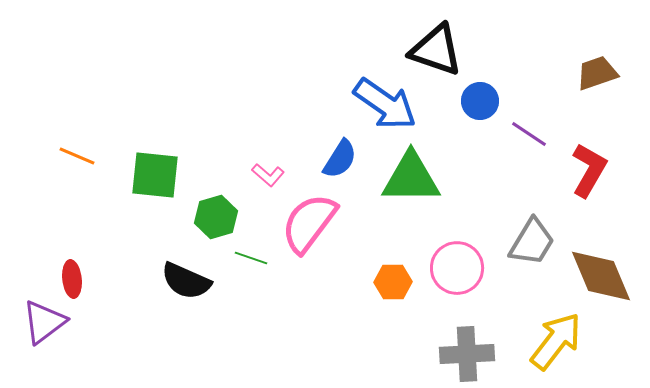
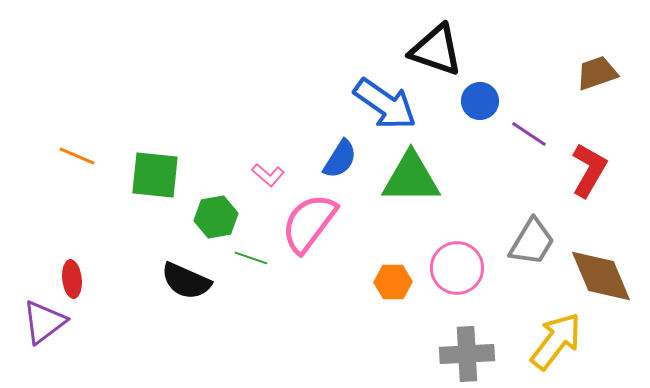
green hexagon: rotated 6 degrees clockwise
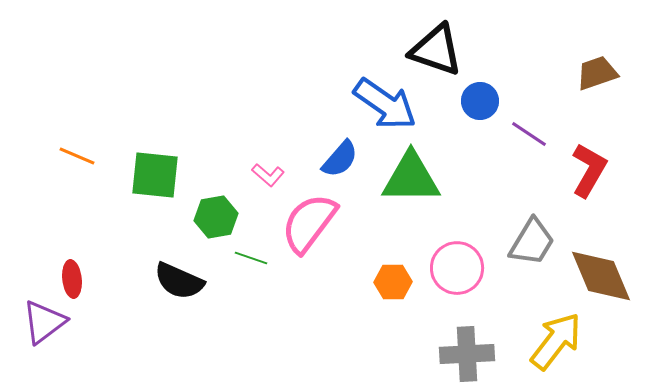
blue semicircle: rotated 9 degrees clockwise
black semicircle: moved 7 px left
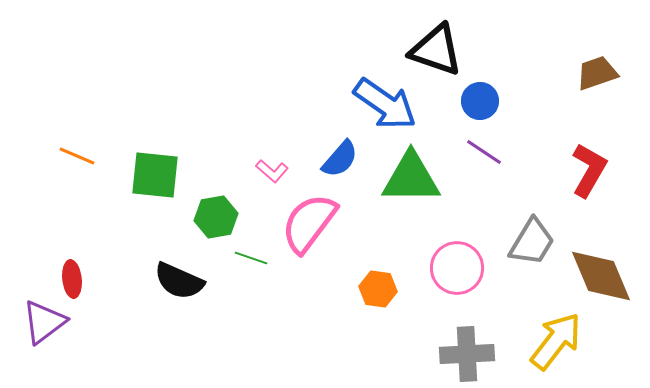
purple line: moved 45 px left, 18 px down
pink L-shape: moved 4 px right, 4 px up
orange hexagon: moved 15 px left, 7 px down; rotated 9 degrees clockwise
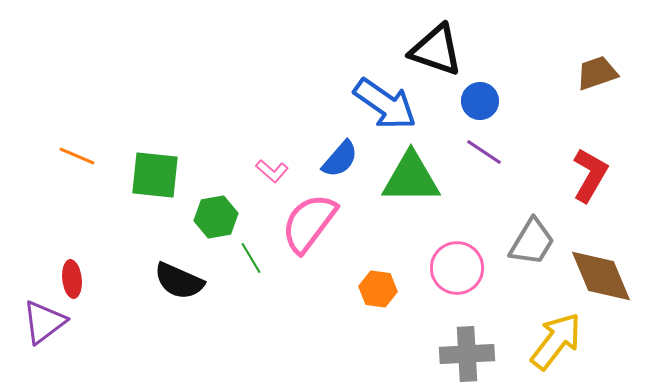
red L-shape: moved 1 px right, 5 px down
green line: rotated 40 degrees clockwise
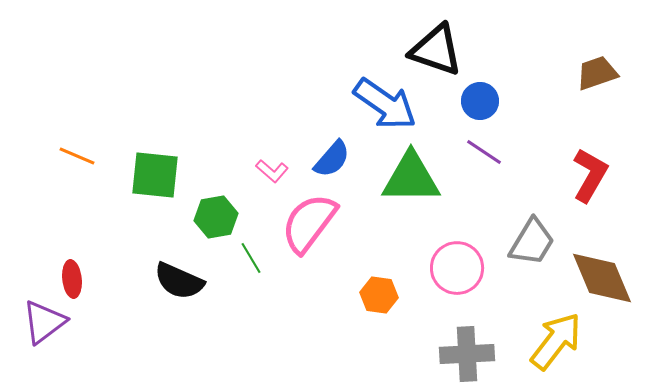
blue semicircle: moved 8 px left
brown diamond: moved 1 px right, 2 px down
orange hexagon: moved 1 px right, 6 px down
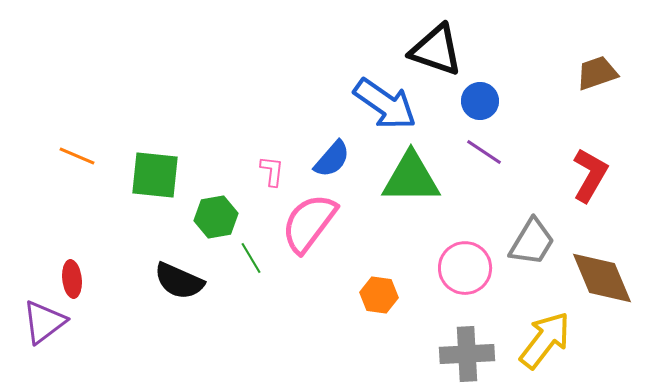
pink L-shape: rotated 124 degrees counterclockwise
pink circle: moved 8 px right
yellow arrow: moved 11 px left, 1 px up
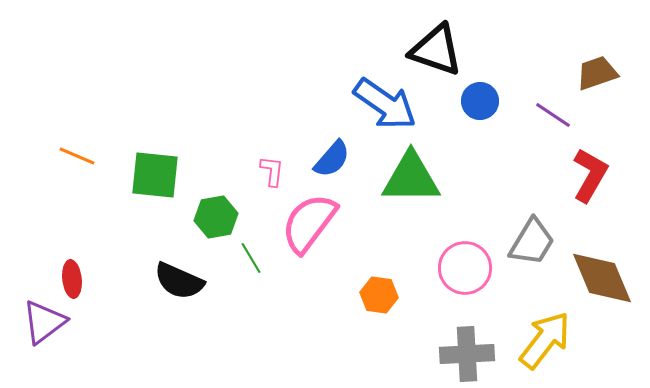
purple line: moved 69 px right, 37 px up
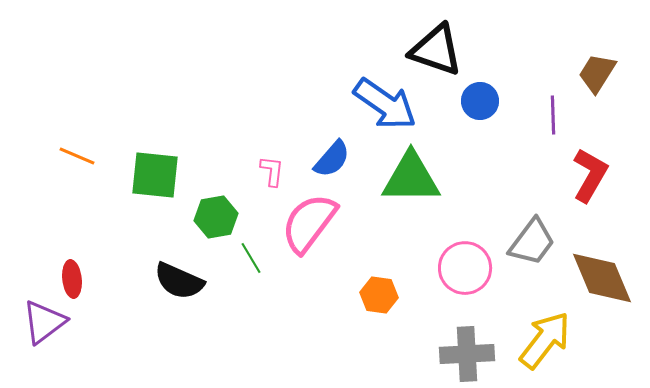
brown trapezoid: rotated 39 degrees counterclockwise
purple line: rotated 54 degrees clockwise
gray trapezoid: rotated 6 degrees clockwise
